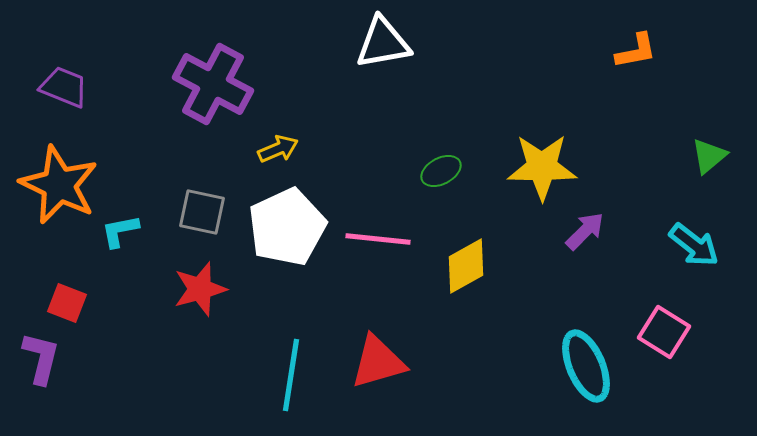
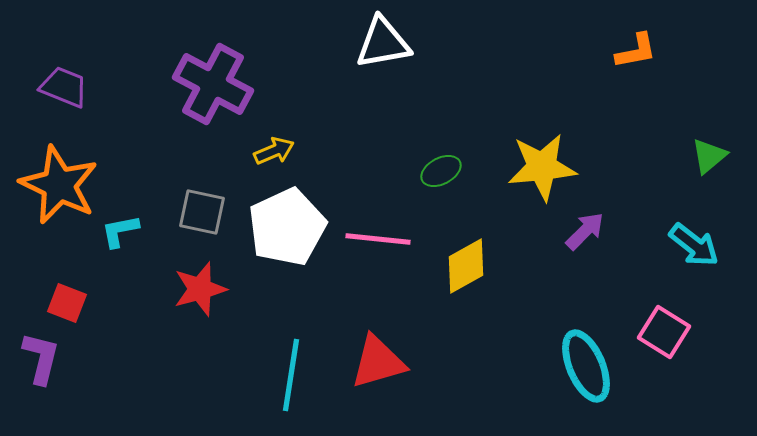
yellow arrow: moved 4 px left, 2 px down
yellow star: rotated 6 degrees counterclockwise
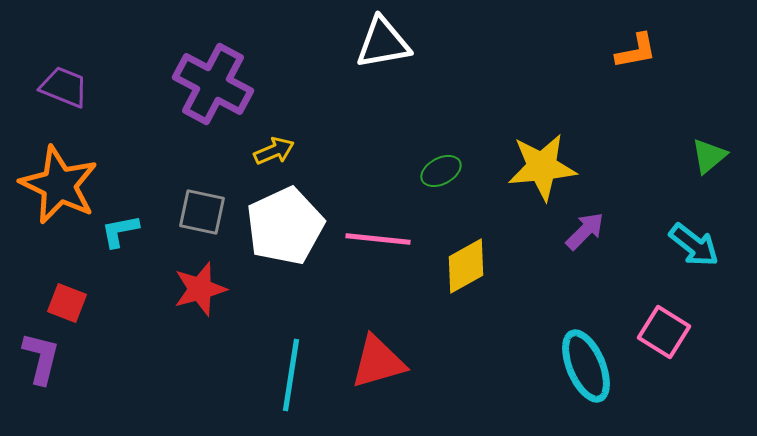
white pentagon: moved 2 px left, 1 px up
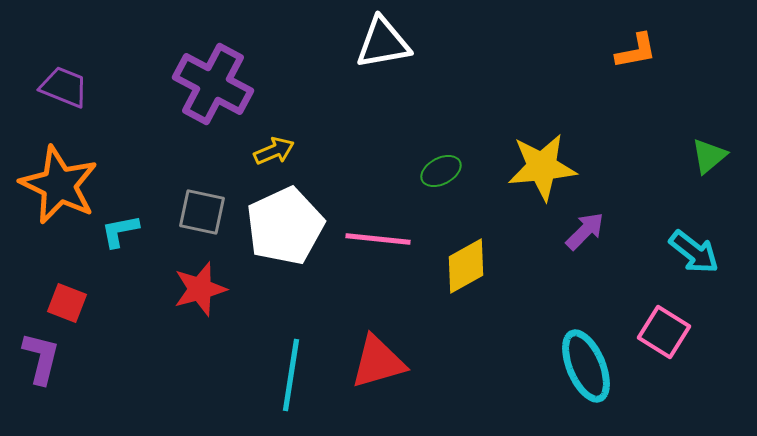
cyan arrow: moved 7 px down
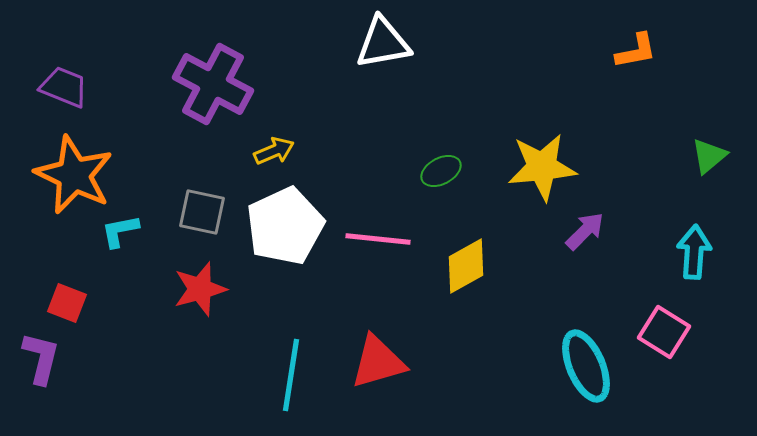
orange star: moved 15 px right, 10 px up
cyan arrow: rotated 124 degrees counterclockwise
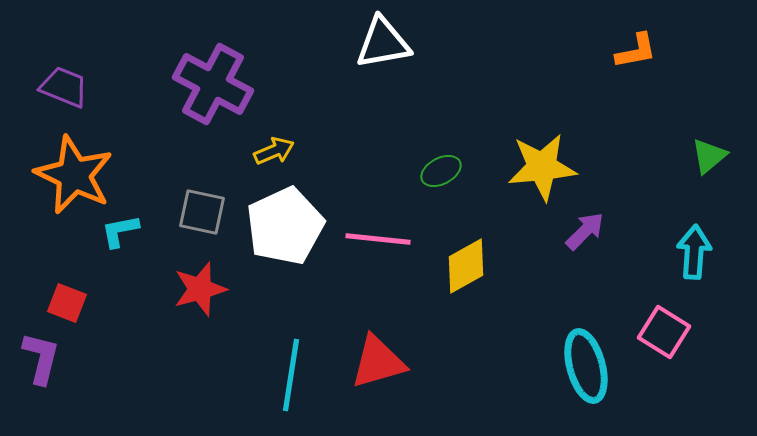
cyan ellipse: rotated 8 degrees clockwise
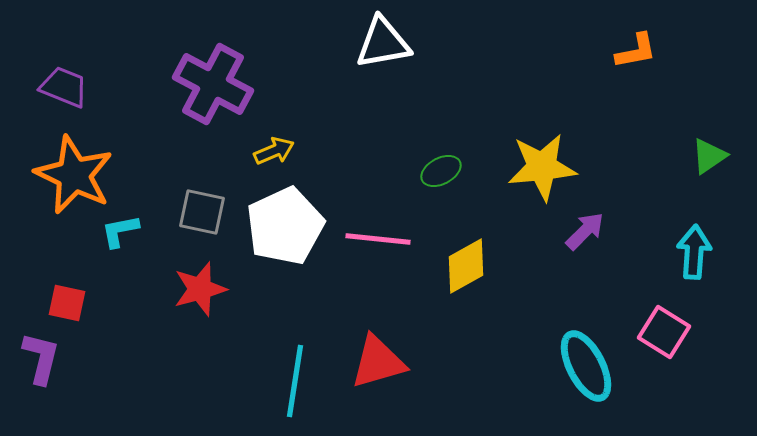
green triangle: rotated 6 degrees clockwise
red square: rotated 9 degrees counterclockwise
cyan ellipse: rotated 12 degrees counterclockwise
cyan line: moved 4 px right, 6 px down
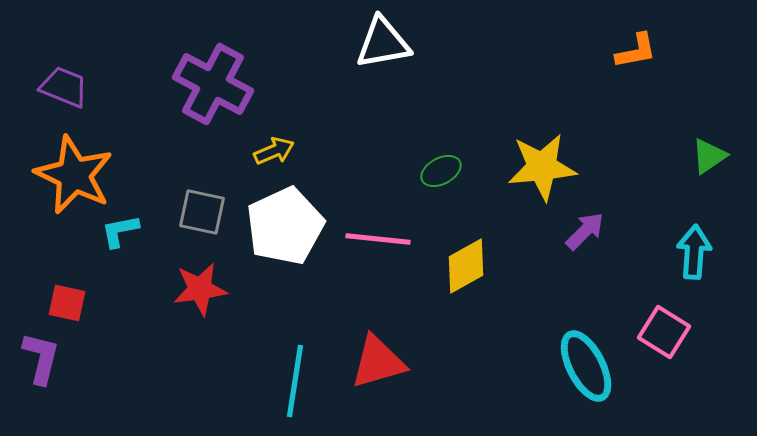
red star: rotated 8 degrees clockwise
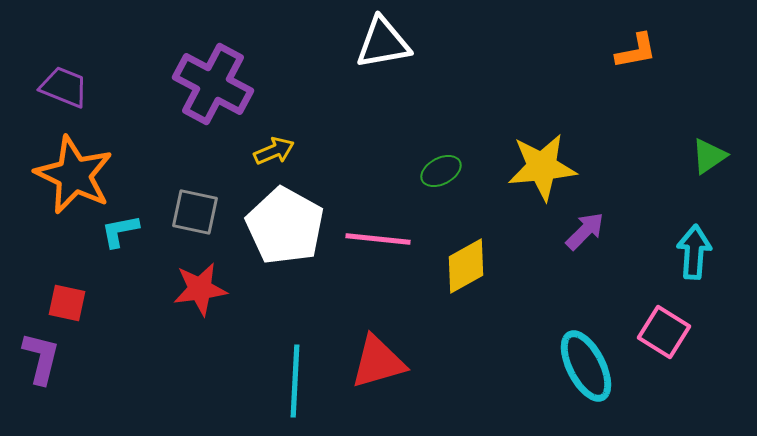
gray square: moved 7 px left
white pentagon: rotated 18 degrees counterclockwise
cyan line: rotated 6 degrees counterclockwise
